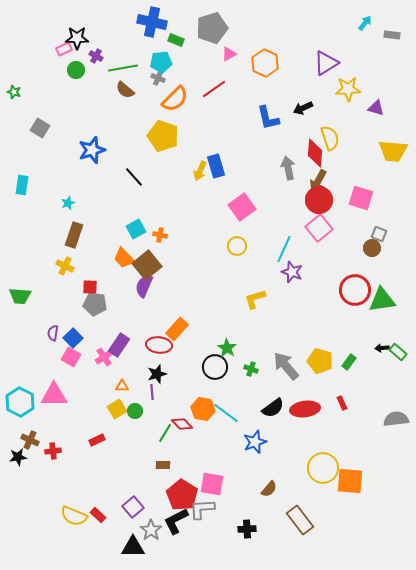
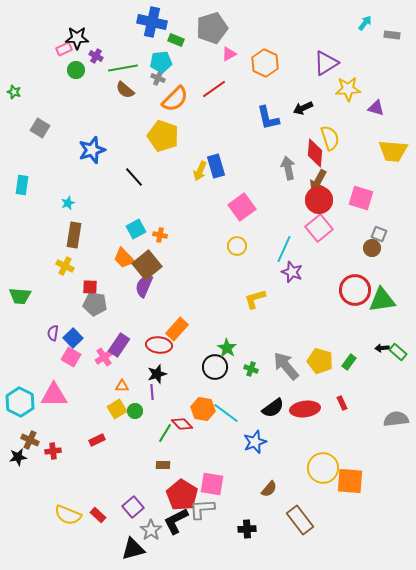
brown rectangle at (74, 235): rotated 10 degrees counterclockwise
yellow semicircle at (74, 516): moved 6 px left, 1 px up
black triangle at (133, 547): moved 2 px down; rotated 15 degrees counterclockwise
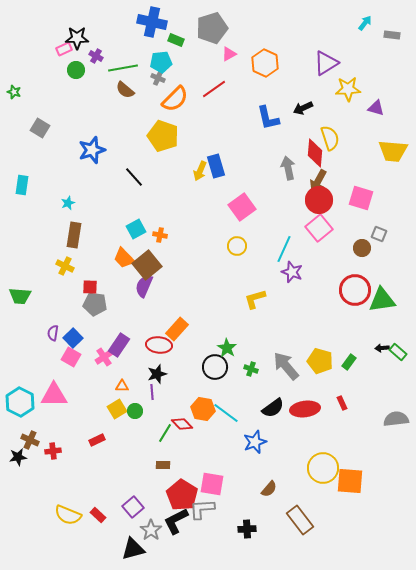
brown circle at (372, 248): moved 10 px left
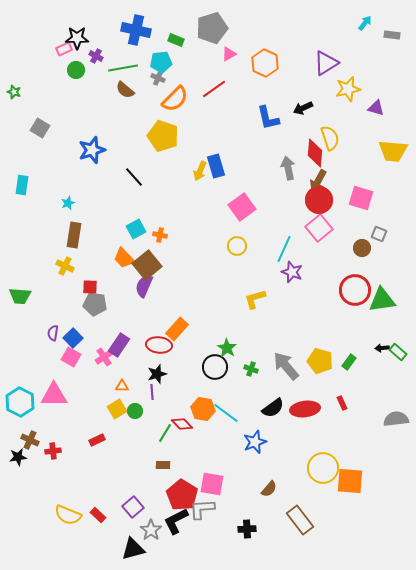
blue cross at (152, 22): moved 16 px left, 8 px down
yellow star at (348, 89): rotated 10 degrees counterclockwise
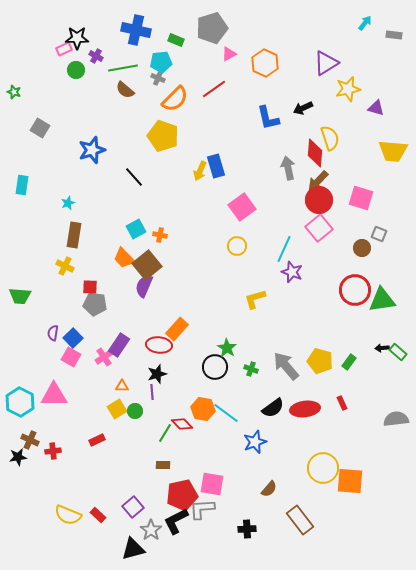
gray rectangle at (392, 35): moved 2 px right
brown arrow at (318, 181): rotated 15 degrees clockwise
red pentagon at (182, 495): rotated 28 degrees clockwise
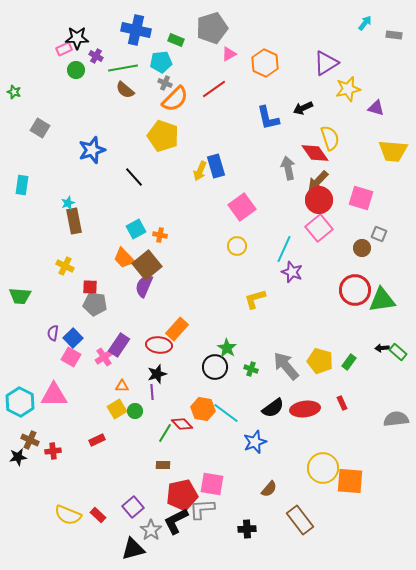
gray cross at (158, 78): moved 7 px right, 5 px down
red diamond at (315, 153): rotated 40 degrees counterclockwise
brown rectangle at (74, 235): moved 14 px up; rotated 20 degrees counterclockwise
